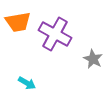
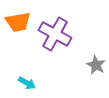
gray star: moved 3 px right, 6 px down
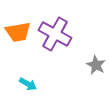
orange trapezoid: moved 10 px down
cyan arrow: moved 1 px right, 1 px down
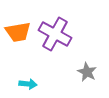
gray star: moved 9 px left, 7 px down
cyan arrow: rotated 24 degrees counterclockwise
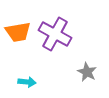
cyan arrow: moved 1 px left, 2 px up
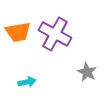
cyan arrow: rotated 18 degrees counterclockwise
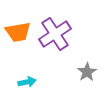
purple cross: rotated 28 degrees clockwise
gray star: rotated 12 degrees clockwise
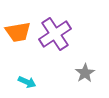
gray star: moved 2 px left, 1 px down
cyan arrow: rotated 36 degrees clockwise
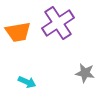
purple cross: moved 3 px right, 11 px up
gray star: rotated 30 degrees counterclockwise
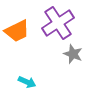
orange trapezoid: moved 1 px left, 1 px up; rotated 16 degrees counterclockwise
gray star: moved 12 px left, 19 px up; rotated 12 degrees clockwise
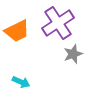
gray star: rotated 30 degrees clockwise
cyan arrow: moved 6 px left
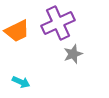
purple cross: rotated 8 degrees clockwise
